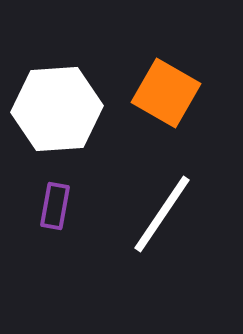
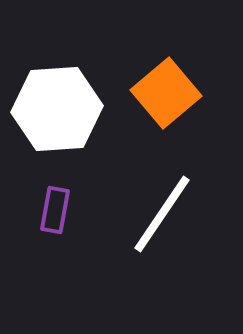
orange square: rotated 20 degrees clockwise
purple rectangle: moved 4 px down
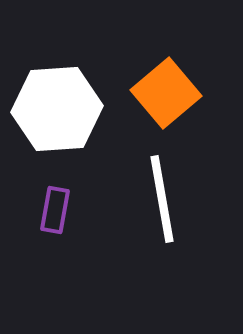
white line: moved 15 px up; rotated 44 degrees counterclockwise
